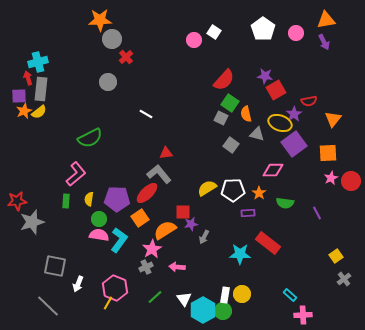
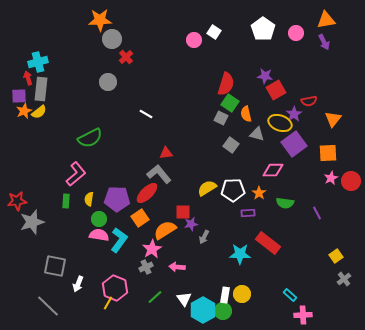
red semicircle at (224, 80): moved 2 px right, 4 px down; rotated 25 degrees counterclockwise
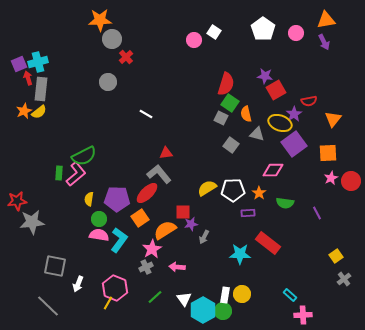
purple square at (19, 96): moved 32 px up; rotated 21 degrees counterclockwise
green semicircle at (90, 138): moved 6 px left, 18 px down
green rectangle at (66, 201): moved 7 px left, 28 px up
gray star at (32, 222): rotated 10 degrees clockwise
